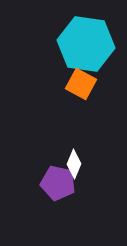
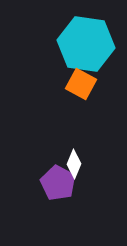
purple pentagon: rotated 16 degrees clockwise
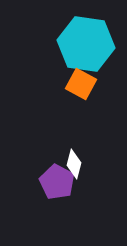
white diamond: rotated 8 degrees counterclockwise
purple pentagon: moved 1 px left, 1 px up
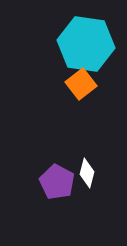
orange square: rotated 24 degrees clockwise
white diamond: moved 13 px right, 9 px down
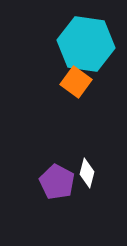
orange square: moved 5 px left, 2 px up; rotated 16 degrees counterclockwise
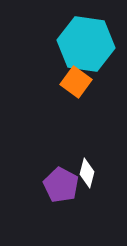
purple pentagon: moved 4 px right, 3 px down
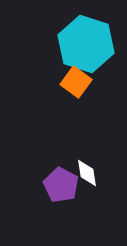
cyan hexagon: rotated 10 degrees clockwise
white diamond: rotated 24 degrees counterclockwise
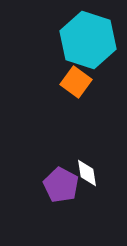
cyan hexagon: moved 2 px right, 4 px up
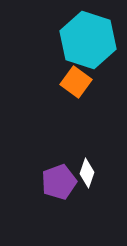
white diamond: rotated 28 degrees clockwise
purple pentagon: moved 2 px left, 3 px up; rotated 24 degrees clockwise
